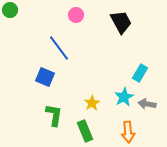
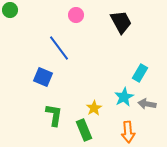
blue square: moved 2 px left
yellow star: moved 2 px right, 5 px down
green rectangle: moved 1 px left, 1 px up
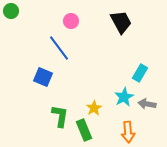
green circle: moved 1 px right, 1 px down
pink circle: moved 5 px left, 6 px down
green L-shape: moved 6 px right, 1 px down
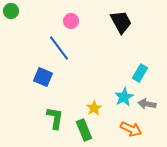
green L-shape: moved 5 px left, 2 px down
orange arrow: moved 3 px right, 3 px up; rotated 60 degrees counterclockwise
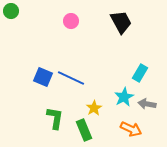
blue line: moved 12 px right, 30 px down; rotated 28 degrees counterclockwise
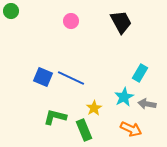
green L-shape: moved 1 px up; rotated 85 degrees counterclockwise
